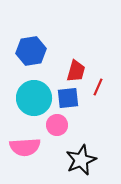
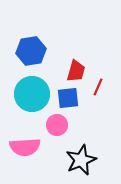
cyan circle: moved 2 px left, 4 px up
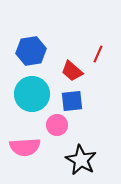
red trapezoid: moved 4 px left; rotated 115 degrees clockwise
red line: moved 33 px up
blue square: moved 4 px right, 3 px down
black star: rotated 20 degrees counterclockwise
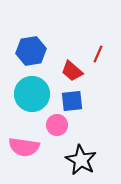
pink semicircle: moved 1 px left; rotated 12 degrees clockwise
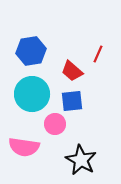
pink circle: moved 2 px left, 1 px up
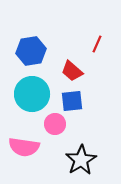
red line: moved 1 px left, 10 px up
black star: rotated 12 degrees clockwise
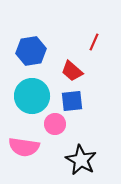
red line: moved 3 px left, 2 px up
cyan circle: moved 2 px down
black star: rotated 12 degrees counterclockwise
